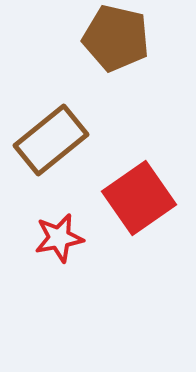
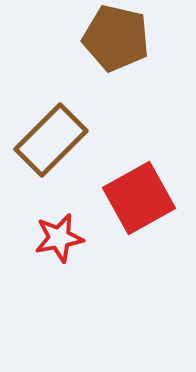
brown rectangle: rotated 6 degrees counterclockwise
red square: rotated 6 degrees clockwise
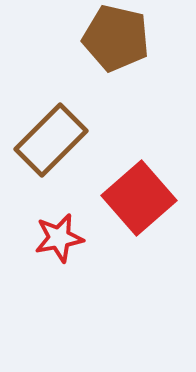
red square: rotated 12 degrees counterclockwise
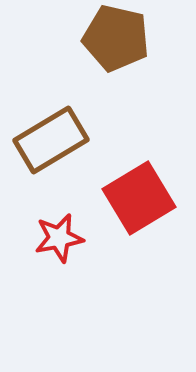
brown rectangle: rotated 14 degrees clockwise
red square: rotated 10 degrees clockwise
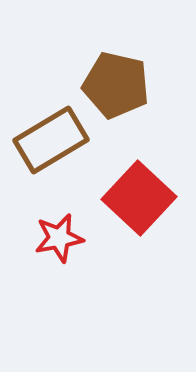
brown pentagon: moved 47 px down
red square: rotated 16 degrees counterclockwise
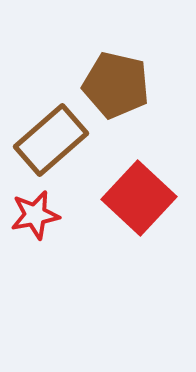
brown rectangle: rotated 10 degrees counterclockwise
red star: moved 24 px left, 23 px up
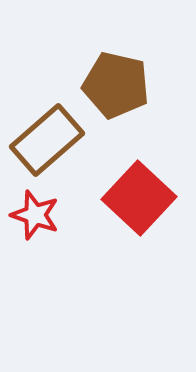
brown rectangle: moved 4 px left
red star: rotated 30 degrees clockwise
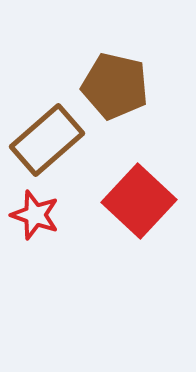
brown pentagon: moved 1 px left, 1 px down
red square: moved 3 px down
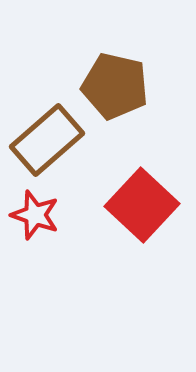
red square: moved 3 px right, 4 px down
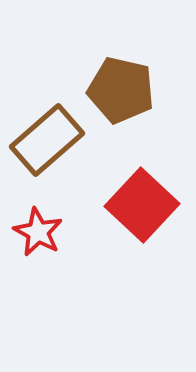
brown pentagon: moved 6 px right, 4 px down
red star: moved 3 px right, 17 px down; rotated 9 degrees clockwise
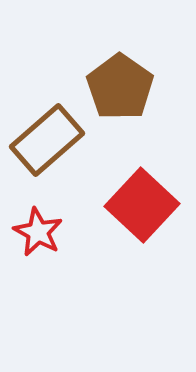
brown pentagon: moved 1 px left, 3 px up; rotated 22 degrees clockwise
